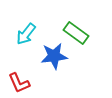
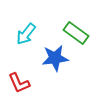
blue star: moved 1 px right, 2 px down
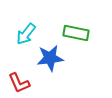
green rectangle: rotated 25 degrees counterclockwise
blue star: moved 5 px left
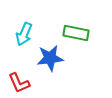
cyan arrow: moved 2 px left; rotated 15 degrees counterclockwise
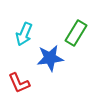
green rectangle: rotated 70 degrees counterclockwise
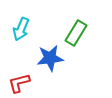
cyan arrow: moved 3 px left, 5 px up
red L-shape: rotated 100 degrees clockwise
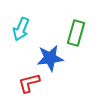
green rectangle: rotated 15 degrees counterclockwise
red L-shape: moved 10 px right
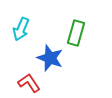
blue star: rotated 28 degrees clockwise
red L-shape: rotated 70 degrees clockwise
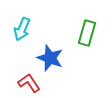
cyan arrow: moved 1 px right
green rectangle: moved 11 px right
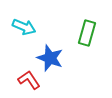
cyan arrow: moved 2 px right, 2 px up; rotated 90 degrees counterclockwise
red L-shape: moved 3 px up
